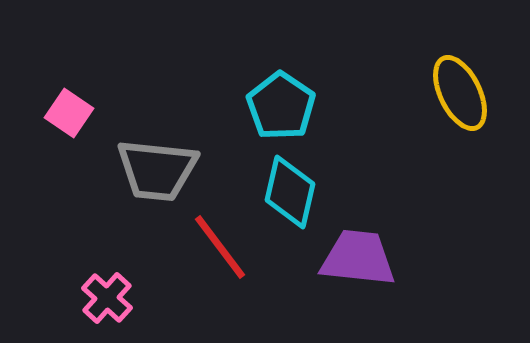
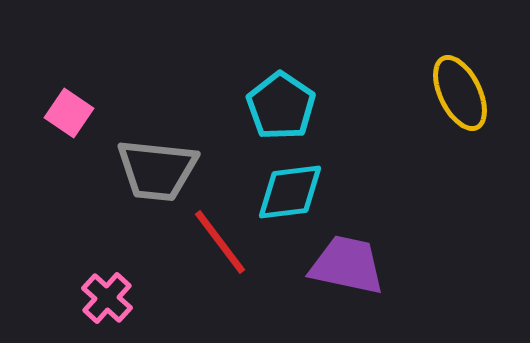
cyan diamond: rotated 70 degrees clockwise
red line: moved 5 px up
purple trapezoid: moved 11 px left, 7 px down; rotated 6 degrees clockwise
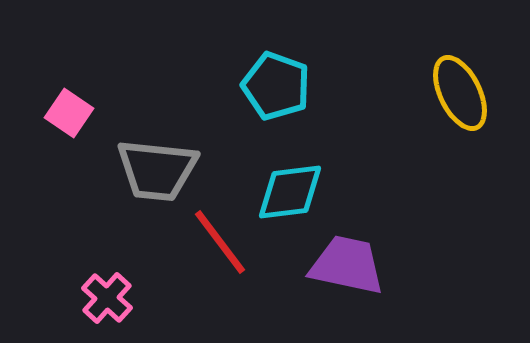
cyan pentagon: moved 5 px left, 20 px up; rotated 14 degrees counterclockwise
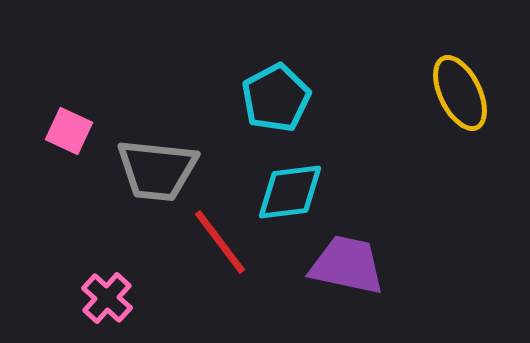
cyan pentagon: moved 12 px down; rotated 24 degrees clockwise
pink square: moved 18 px down; rotated 9 degrees counterclockwise
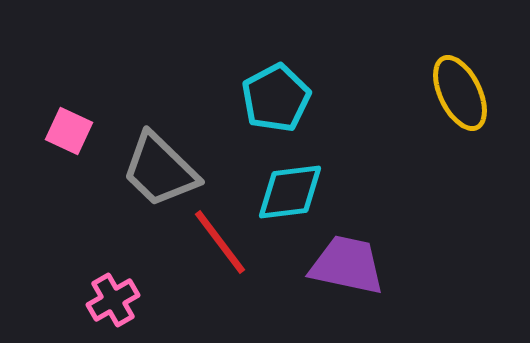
gray trapezoid: moved 3 px right; rotated 38 degrees clockwise
pink cross: moved 6 px right, 2 px down; rotated 18 degrees clockwise
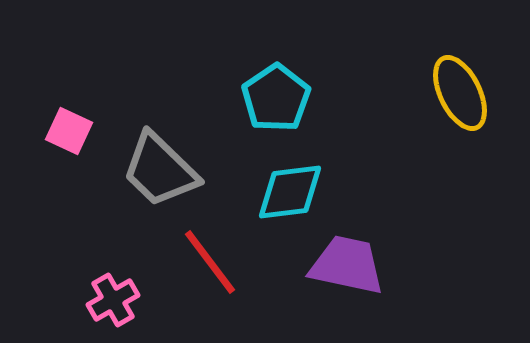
cyan pentagon: rotated 6 degrees counterclockwise
red line: moved 10 px left, 20 px down
